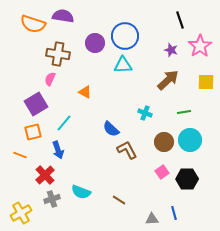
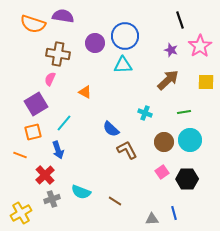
brown line: moved 4 px left, 1 px down
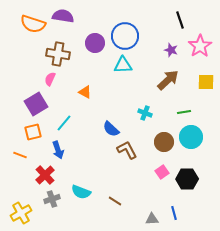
cyan circle: moved 1 px right, 3 px up
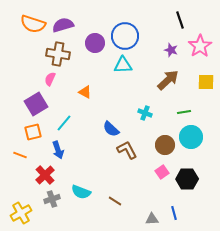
purple semicircle: moved 9 px down; rotated 25 degrees counterclockwise
brown circle: moved 1 px right, 3 px down
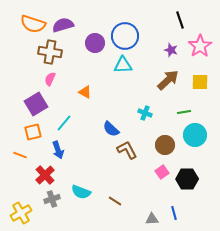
brown cross: moved 8 px left, 2 px up
yellow square: moved 6 px left
cyan circle: moved 4 px right, 2 px up
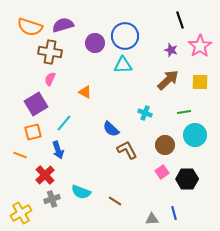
orange semicircle: moved 3 px left, 3 px down
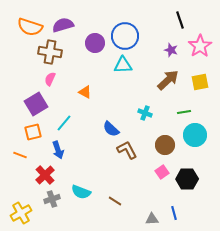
yellow square: rotated 12 degrees counterclockwise
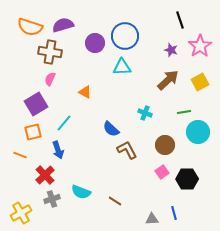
cyan triangle: moved 1 px left, 2 px down
yellow square: rotated 18 degrees counterclockwise
cyan circle: moved 3 px right, 3 px up
